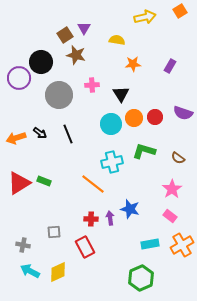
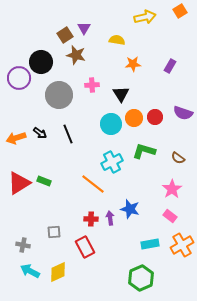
cyan cross: rotated 15 degrees counterclockwise
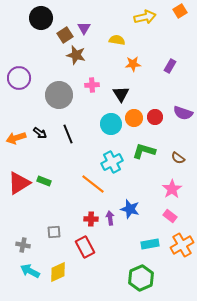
black circle: moved 44 px up
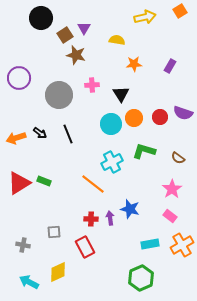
orange star: moved 1 px right
red circle: moved 5 px right
cyan arrow: moved 1 px left, 11 px down
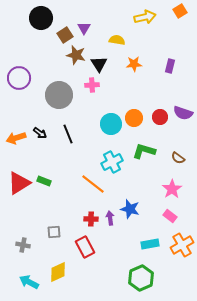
purple rectangle: rotated 16 degrees counterclockwise
black triangle: moved 22 px left, 30 px up
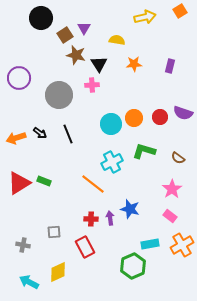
green hexagon: moved 8 px left, 12 px up
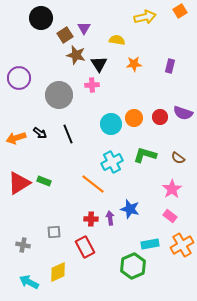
green L-shape: moved 1 px right, 4 px down
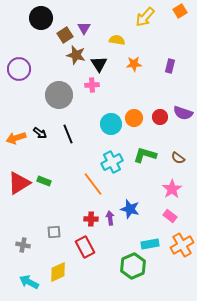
yellow arrow: rotated 145 degrees clockwise
purple circle: moved 9 px up
orange line: rotated 15 degrees clockwise
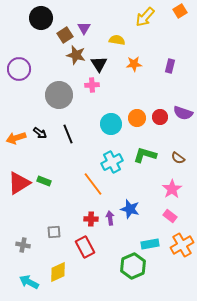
orange circle: moved 3 px right
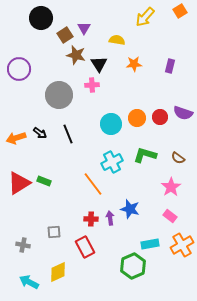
pink star: moved 1 px left, 2 px up
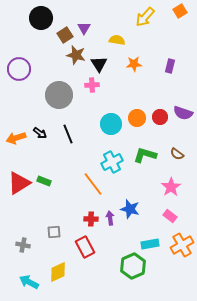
brown semicircle: moved 1 px left, 4 px up
